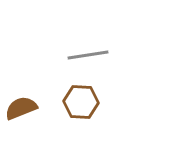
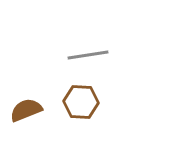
brown semicircle: moved 5 px right, 2 px down
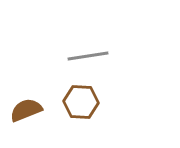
gray line: moved 1 px down
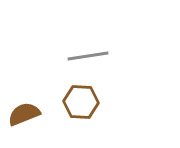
brown semicircle: moved 2 px left, 4 px down
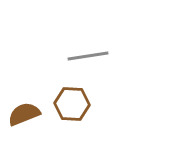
brown hexagon: moved 9 px left, 2 px down
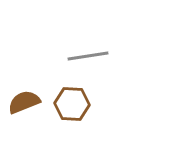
brown semicircle: moved 12 px up
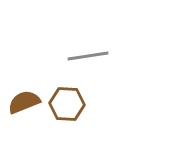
brown hexagon: moved 5 px left
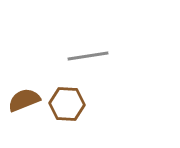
brown semicircle: moved 2 px up
